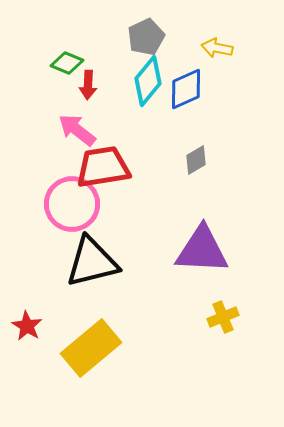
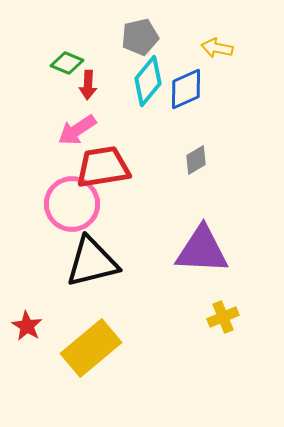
gray pentagon: moved 6 px left; rotated 12 degrees clockwise
pink arrow: rotated 72 degrees counterclockwise
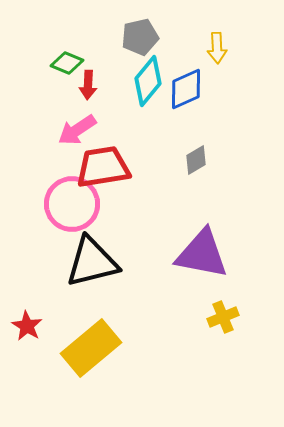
yellow arrow: rotated 104 degrees counterclockwise
purple triangle: moved 4 px down; rotated 8 degrees clockwise
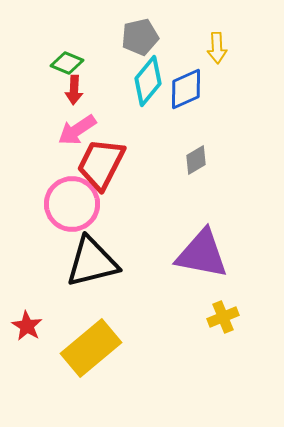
red arrow: moved 14 px left, 5 px down
red trapezoid: moved 2 px left, 3 px up; rotated 54 degrees counterclockwise
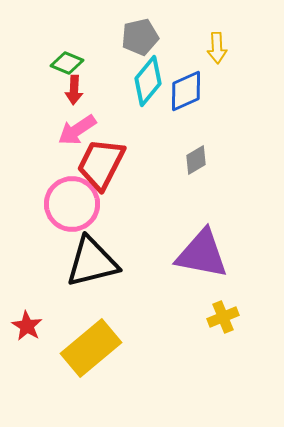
blue diamond: moved 2 px down
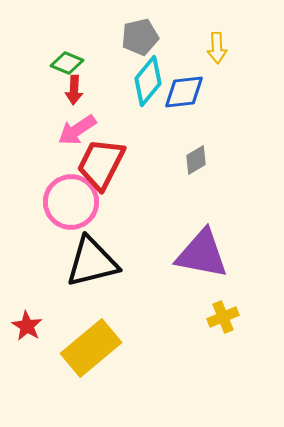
blue diamond: moved 2 px left, 1 px down; rotated 18 degrees clockwise
pink circle: moved 1 px left, 2 px up
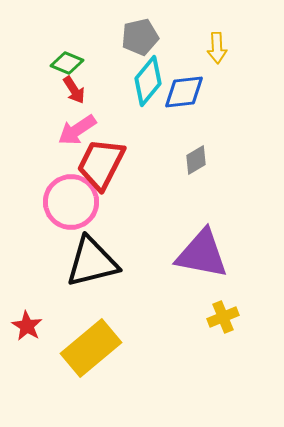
red arrow: rotated 36 degrees counterclockwise
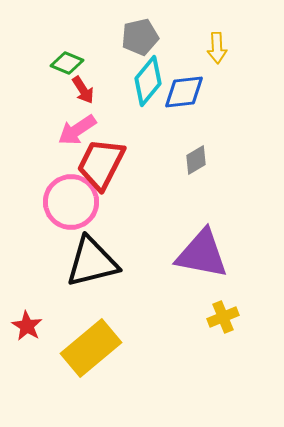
red arrow: moved 9 px right
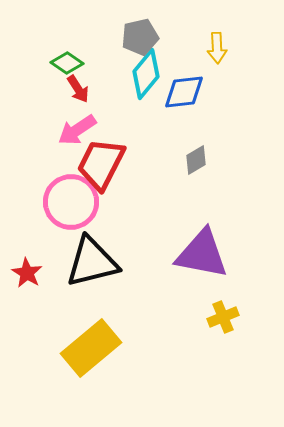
green diamond: rotated 12 degrees clockwise
cyan diamond: moved 2 px left, 7 px up
red arrow: moved 5 px left, 1 px up
red star: moved 53 px up
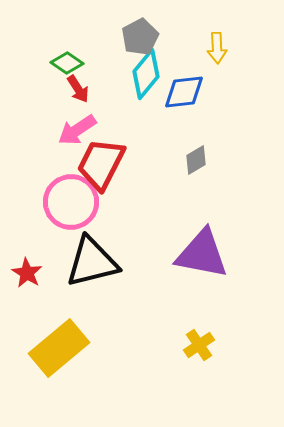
gray pentagon: rotated 15 degrees counterclockwise
yellow cross: moved 24 px left, 28 px down; rotated 12 degrees counterclockwise
yellow rectangle: moved 32 px left
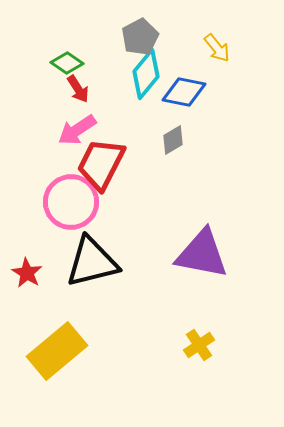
yellow arrow: rotated 36 degrees counterclockwise
blue diamond: rotated 18 degrees clockwise
gray diamond: moved 23 px left, 20 px up
yellow rectangle: moved 2 px left, 3 px down
